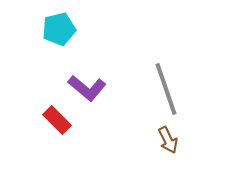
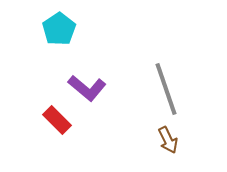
cyan pentagon: rotated 20 degrees counterclockwise
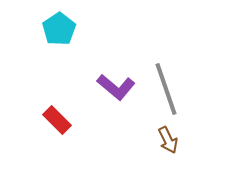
purple L-shape: moved 29 px right, 1 px up
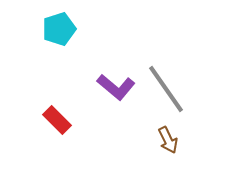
cyan pentagon: rotated 16 degrees clockwise
gray line: rotated 16 degrees counterclockwise
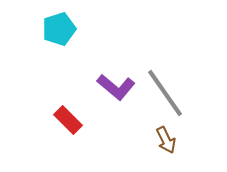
gray line: moved 1 px left, 4 px down
red rectangle: moved 11 px right
brown arrow: moved 2 px left
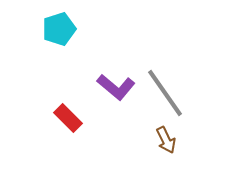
red rectangle: moved 2 px up
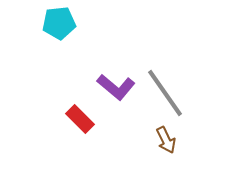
cyan pentagon: moved 6 px up; rotated 12 degrees clockwise
red rectangle: moved 12 px right, 1 px down
